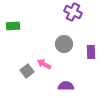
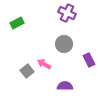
purple cross: moved 6 px left, 1 px down
green rectangle: moved 4 px right, 3 px up; rotated 24 degrees counterclockwise
purple rectangle: moved 2 px left, 8 px down; rotated 24 degrees counterclockwise
purple semicircle: moved 1 px left
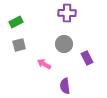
purple cross: rotated 24 degrees counterclockwise
green rectangle: moved 1 px left, 1 px up
purple rectangle: moved 2 px left, 2 px up
gray square: moved 8 px left, 26 px up; rotated 24 degrees clockwise
purple semicircle: rotated 98 degrees counterclockwise
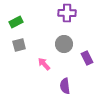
pink arrow: rotated 16 degrees clockwise
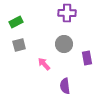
purple rectangle: rotated 16 degrees clockwise
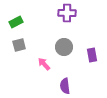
gray circle: moved 3 px down
purple rectangle: moved 5 px right, 3 px up
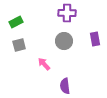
gray circle: moved 6 px up
purple rectangle: moved 3 px right, 16 px up
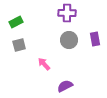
gray circle: moved 5 px right, 1 px up
purple semicircle: rotated 70 degrees clockwise
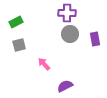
gray circle: moved 1 px right, 6 px up
